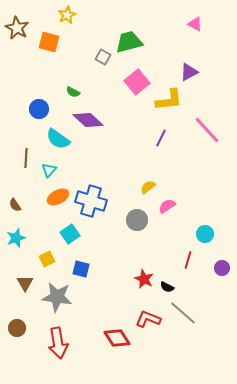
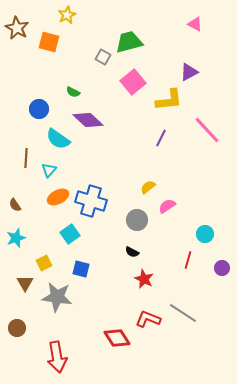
pink square: moved 4 px left
yellow square: moved 3 px left, 4 px down
black semicircle: moved 35 px left, 35 px up
gray line: rotated 8 degrees counterclockwise
red arrow: moved 1 px left, 14 px down
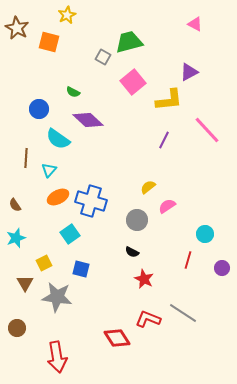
purple line: moved 3 px right, 2 px down
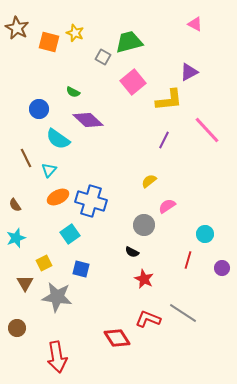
yellow star: moved 8 px right, 18 px down; rotated 24 degrees counterclockwise
brown line: rotated 30 degrees counterclockwise
yellow semicircle: moved 1 px right, 6 px up
gray circle: moved 7 px right, 5 px down
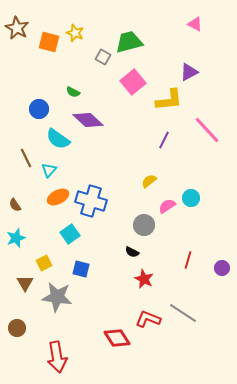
cyan circle: moved 14 px left, 36 px up
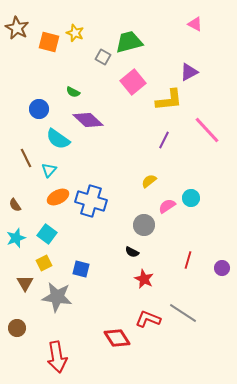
cyan square: moved 23 px left; rotated 18 degrees counterclockwise
